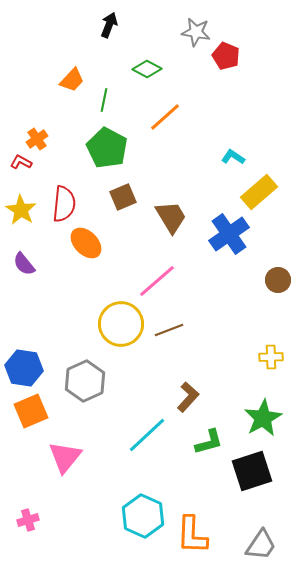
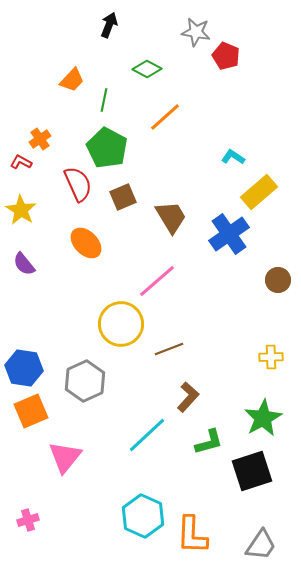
orange cross: moved 3 px right
red semicircle: moved 14 px right, 20 px up; rotated 30 degrees counterclockwise
brown line: moved 19 px down
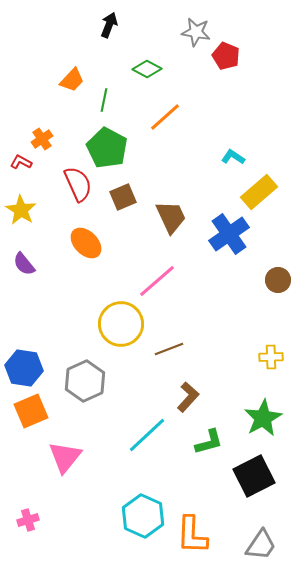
orange cross: moved 2 px right
brown trapezoid: rotated 6 degrees clockwise
black square: moved 2 px right, 5 px down; rotated 9 degrees counterclockwise
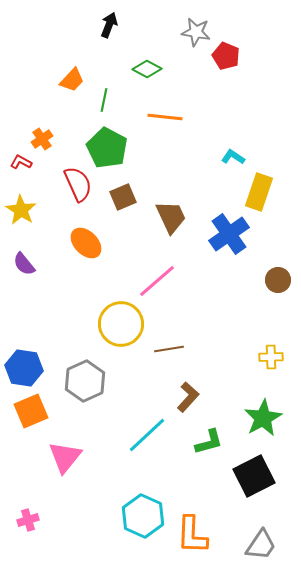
orange line: rotated 48 degrees clockwise
yellow rectangle: rotated 30 degrees counterclockwise
brown line: rotated 12 degrees clockwise
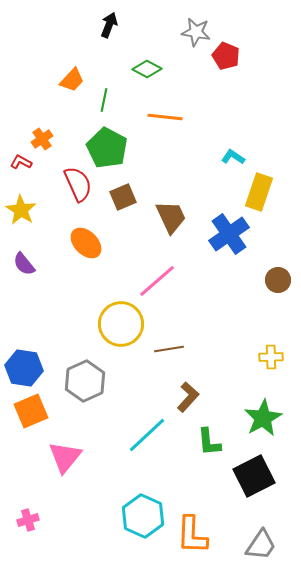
green L-shape: rotated 100 degrees clockwise
